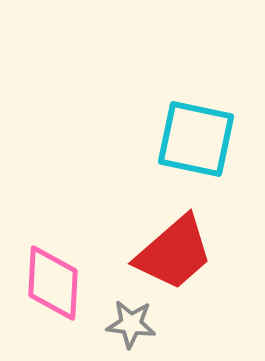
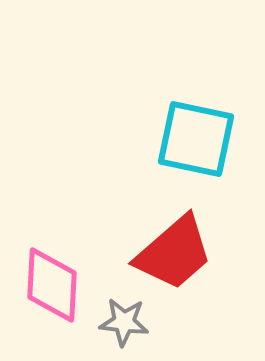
pink diamond: moved 1 px left, 2 px down
gray star: moved 7 px left, 2 px up
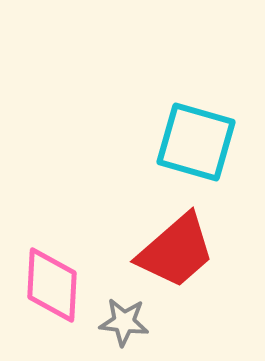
cyan square: moved 3 px down; rotated 4 degrees clockwise
red trapezoid: moved 2 px right, 2 px up
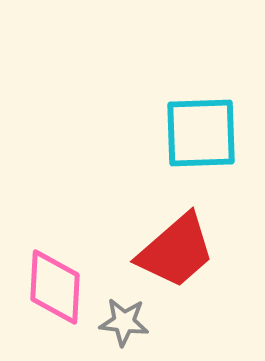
cyan square: moved 5 px right, 9 px up; rotated 18 degrees counterclockwise
pink diamond: moved 3 px right, 2 px down
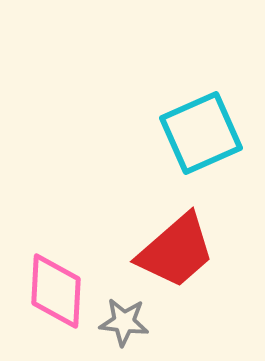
cyan square: rotated 22 degrees counterclockwise
pink diamond: moved 1 px right, 4 px down
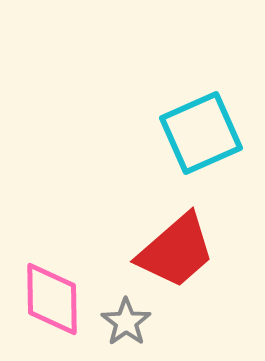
pink diamond: moved 4 px left, 8 px down; rotated 4 degrees counterclockwise
gray star: moved 2 px right; rotated 30 degrees clockwise
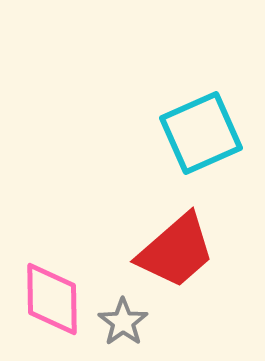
gray star: moved 3 px left
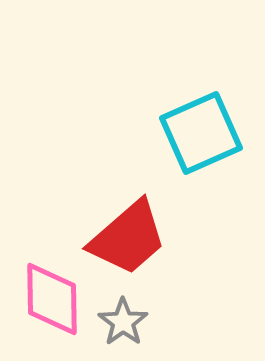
red trapezoid: moved 48 px left, 13 px up
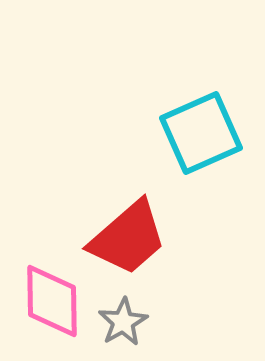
pink diamond: moved 2 px down
gray star: rotated 6 degrees clockwise
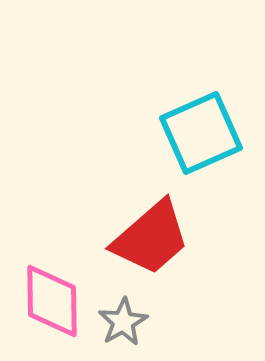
red trapezoid: moved 23 px right
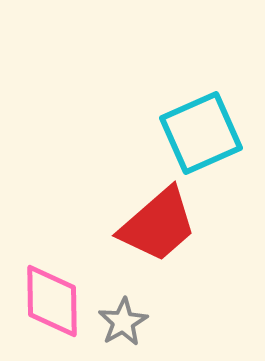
red trapezoid: moved 7 px right, 13 px up
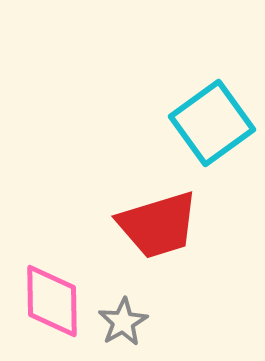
cyan square: moved 11 px right, 10 px up; rotated 12 degrees counterclockwise
red trapezoid: rotated 24 degrees clockwise
